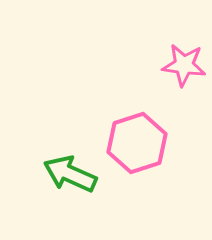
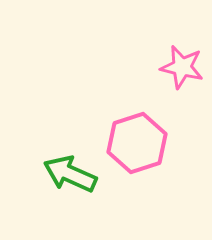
pink star: moved 2 px left, 2 px down; rotated 6 degrees clockwise
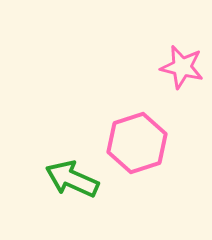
green arrow: moved 2 px right, 5 px down
